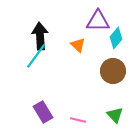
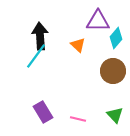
pink line: moved 1 px up
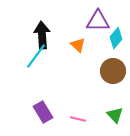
black arrow: moved 2 px right, 1 px up
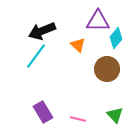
black arrow: moved 4 px up; rotated 108 degrees counterclockwise
brown circle: moved 6 px left, 2 px up
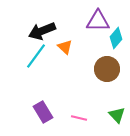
orange triangle: moved 13 px left, 2 px down
green triangle: moved 2 px right
pink line: moved 1 px right, 1 px up
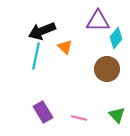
cyan line: rotated 24 degrees counterclockwise
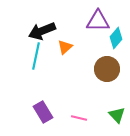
orange triangle: rotated 35 degrees clockwise
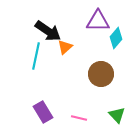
black arrow: moved 6 px right; rotated 124 degrees counterclockwise
brown circle: moved 6 px left, 5 px down
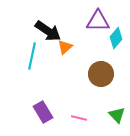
cyan line: moved 4 px left
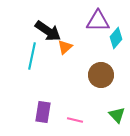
brown circle: moved 1 px down
purple rectangle: rotated 40 degrees clockwise
pink line: moved 4 px left, 2 px down
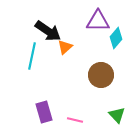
purple rectangle: moved 1 px right; rotated 25 degrees counterclockwise
